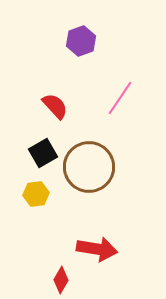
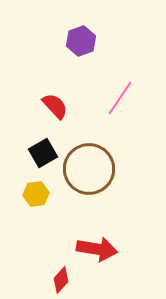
brown circle: moved 2 px down
red diamond: rotated 12 degrees clockwise
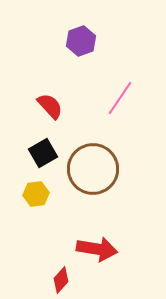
red semicircle: moved 5 px left
brown circle: moved 4 px right
